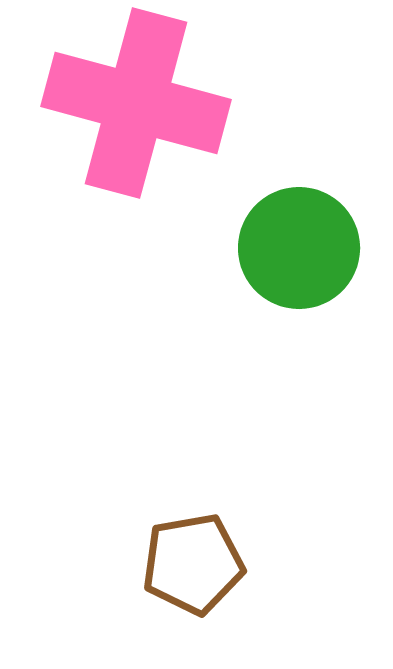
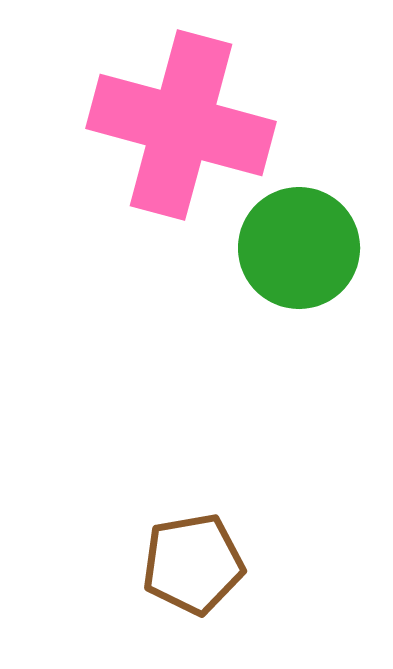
pink cross: moved 45 px right, 22 px down
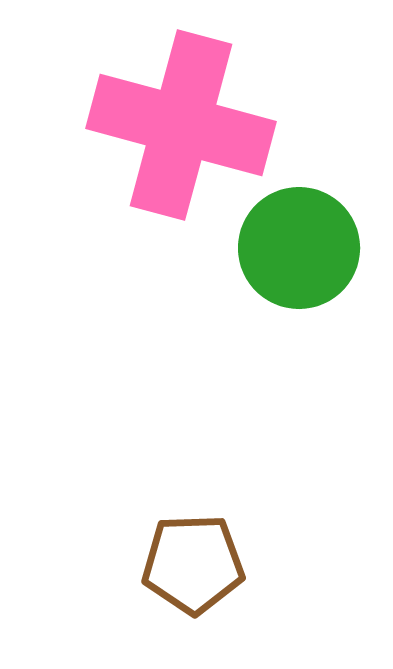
brown pentagon: rotated 8 degrees clockwise
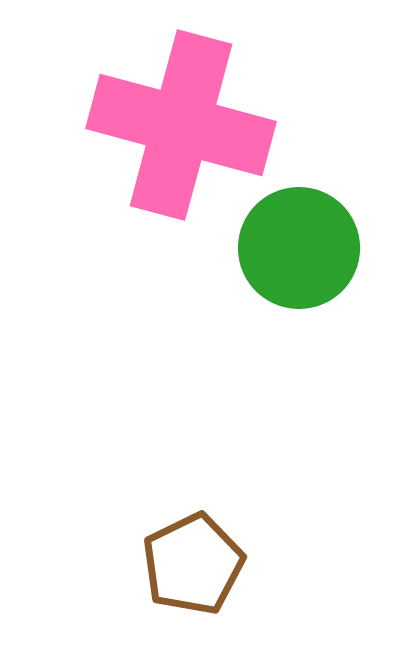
brown pentagon: rotated 24 degrees counterclockwise
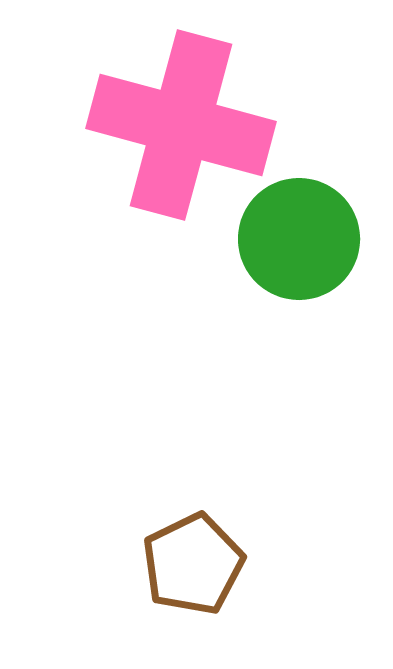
green circle: moved 9 px up
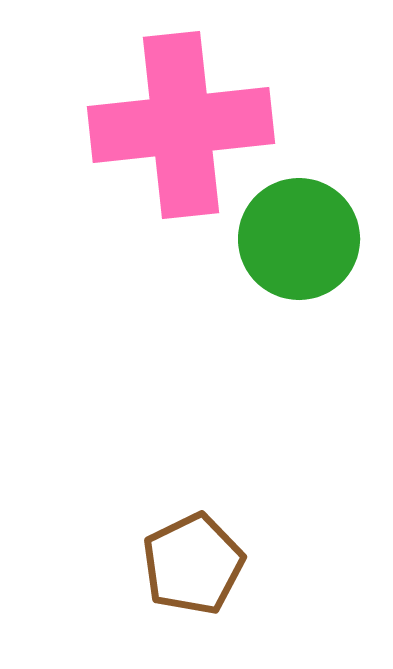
pink cross: rotated 21 degrees counterclockwise
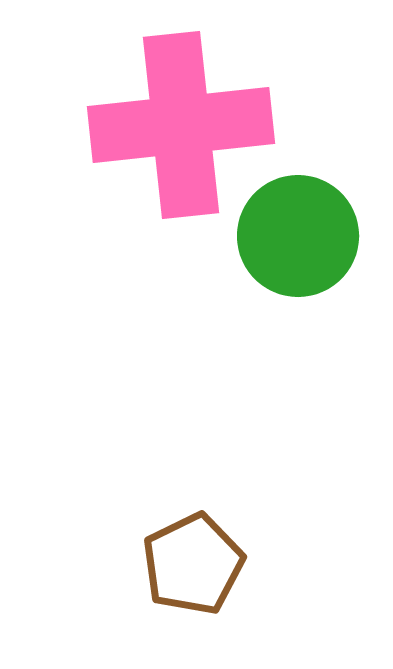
green circle: moved 1 px left, 3 px up
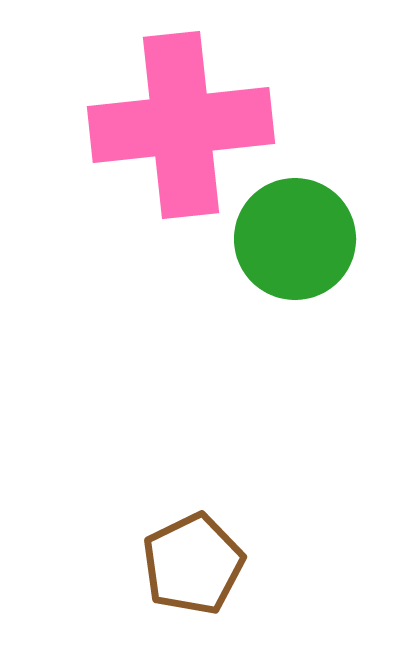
green circle: moved 3 px left, 3 px down
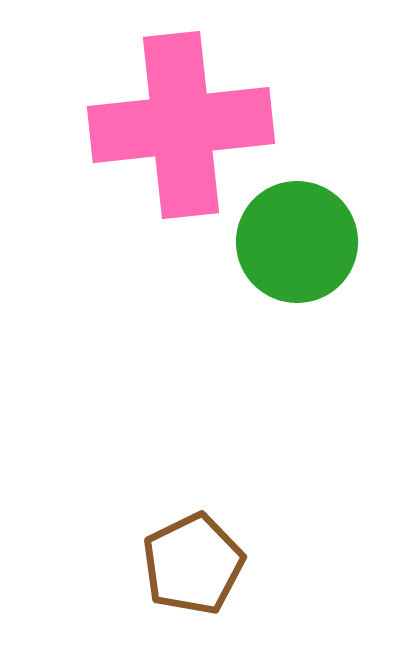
green circle: moved 2 px right, 3 px down
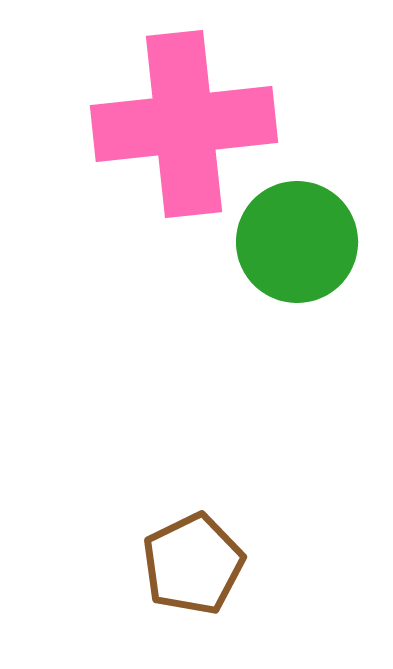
pink cross: moved 3 px right, 1 px up
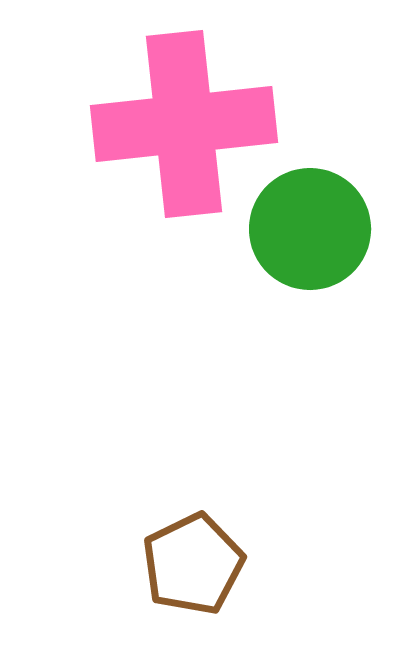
green circle: moved 13 px right, 13 px up
